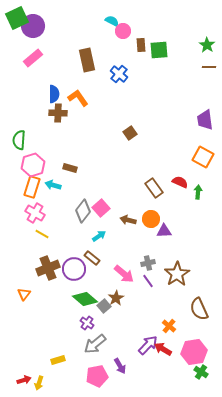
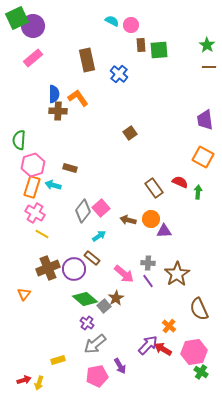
pink circle at (123, 31): moved 8 px right, 6 px up
brown cross at (58, 113): moved 2 px up
gray cross at (148, 263): rotated 16 degrees clockwise
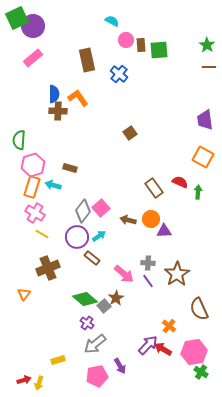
pink circle at (131, 25): moved 5 px left, 15 px down
purple circle at (74, 269): moved 3 px right, 32 px up
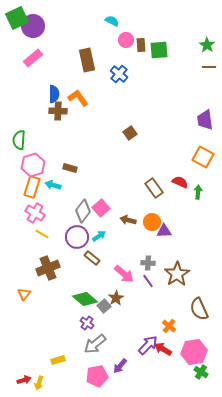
orange circle at (151, 219): moved 1 px right, 3 px down
purple arrow at (120, 366): rotated 70 degrees clockwise
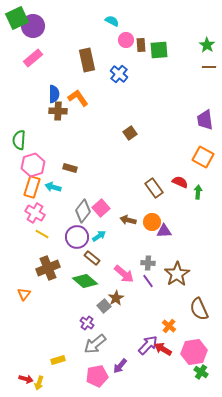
cyan arrow at (53, 185): moved 2 px down
green diamond at (85, 299): moved 18 px up
red arrow at (24, 380): moved 2 px right, 1 px up; rotated 32 degrees clockwise
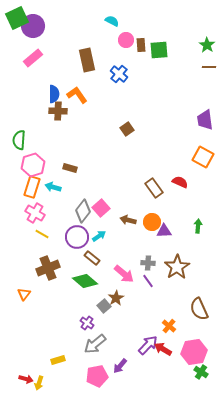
orange L-shape at (78, 98): moved 1 px left, 3 px up
brown square at (130, 133): moved 3 px left, 4 px up
green arrow at (198, 192): moved 34 px down
brown star at (177, 274): moved 7 px up
